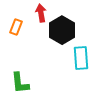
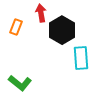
green L-shape: rotated 45 degrees counterclockwise
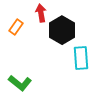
orange rectangle: rotated 14 degrees clockwise
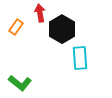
red arrow: moved 1 px left
black hexagon: moved 1 px up
cyan rectangle: moved 1 px left
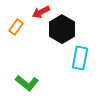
red arrow: moved 1 px right, 1 px up; rotated 108 degrees counterclockwise
cyan rectangle: rotated 15 degrees clockwise
green L-shape: moved 7 px right
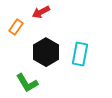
black hexagon: moved 16 px left, 23 px down
cyan rectangle: moved 4 px up
green L-shape: rotated 20 degrees clockwise
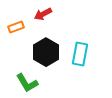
red arrow: moved 2 px right, 2 px down
orange rectangle: rotated 35 degrees clockwise
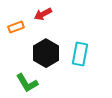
black hexagon: moved 1 px down
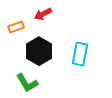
black hexagon: moved 7 px left, 2 px up
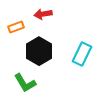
red arrow: rotated 18 degrees clockwise
cyan rectangle: moved 2 px right; rotated 15 degrees clockwise
green L-shape: moved 2 px left
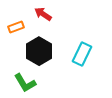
red arrow: rotated 42 degrees clockwise
